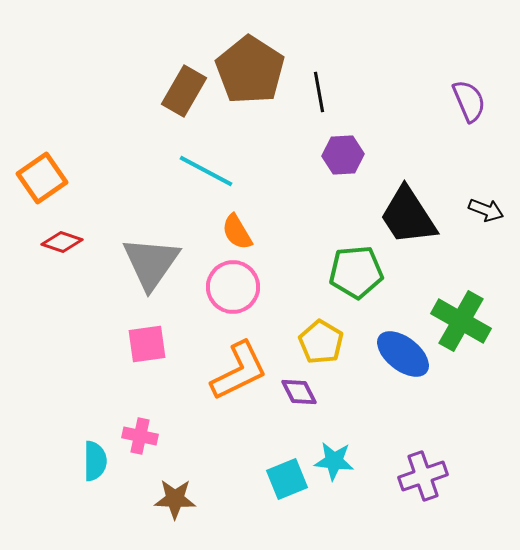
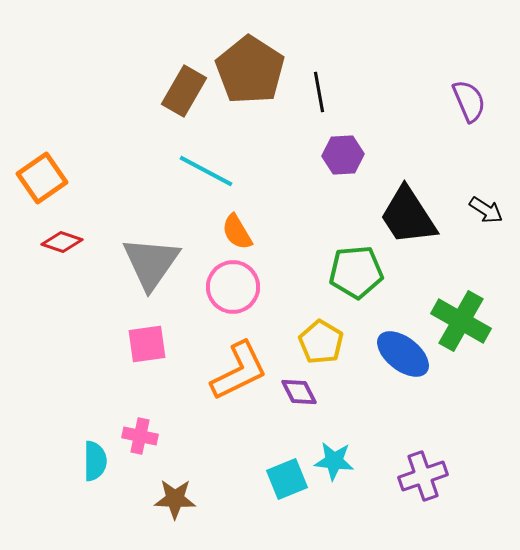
black arrow: rotated 12 degrees clockwise
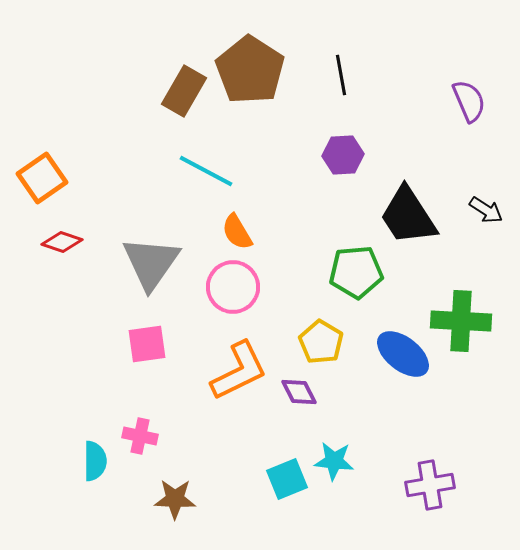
black line: moved 22 px right, 17 px up
green cross: rotated 26 degrees counterclockwise
purple cross: moved 7 px right, 9 px down; rotated 9 degrees clockwise
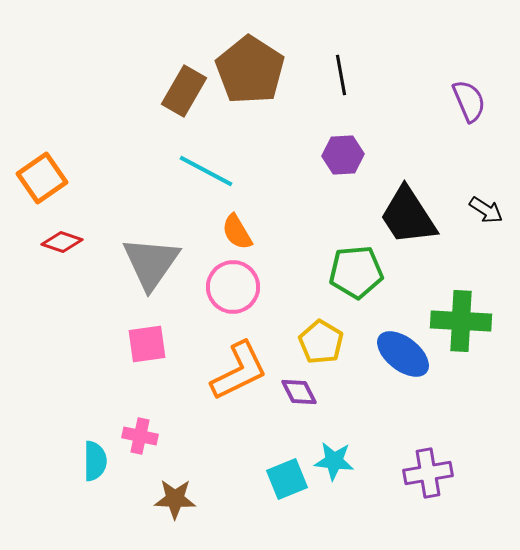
purple cross: moved 2 px left, 12 px up
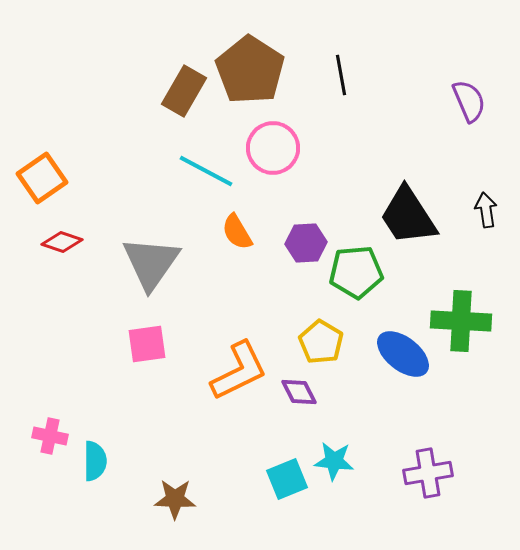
purple hexagon: moved 37 px left, 88 px down
black arrow: rotated 132 degrees counterclockwise
pink circle: moved 40 px right, 139 px up
pink cross: moved 90 px left
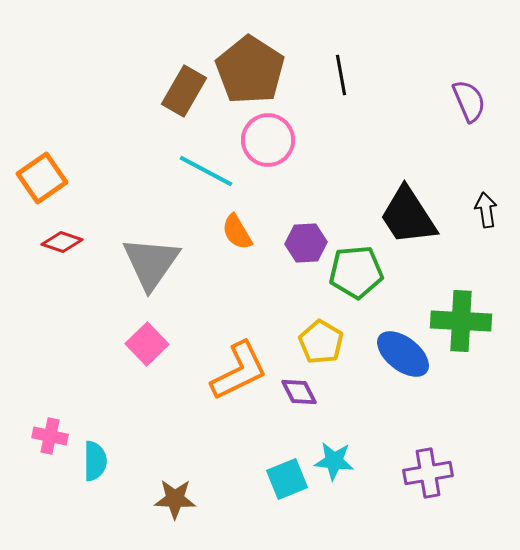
pink circle: moved 5 px left, 8 px up
pink square: rotated 36 degrees counterclockwise
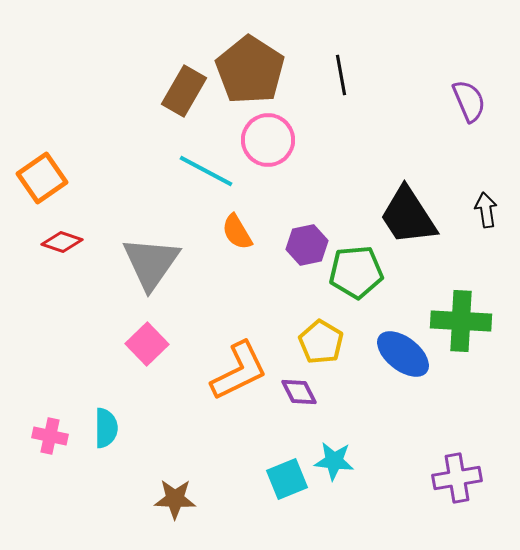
purple hexagon: moved 1 px right, 2 px down; rotated 9 degrees counterclockwise
cyan semicircle: moved 11 px right, 33 px up
purple cross: moved 29 px right, 5 px down
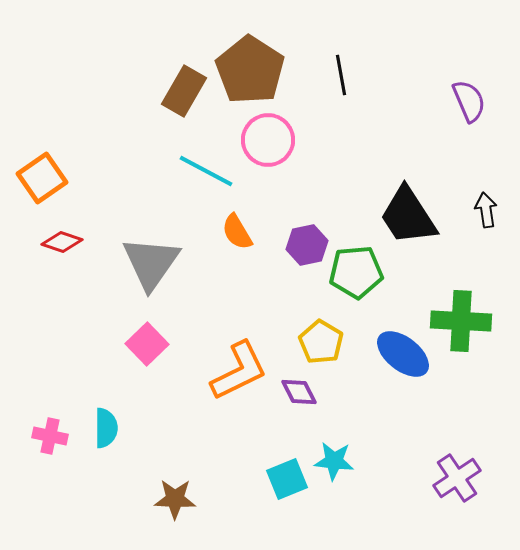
purple cross: rotated 24 degrees counterclockwise
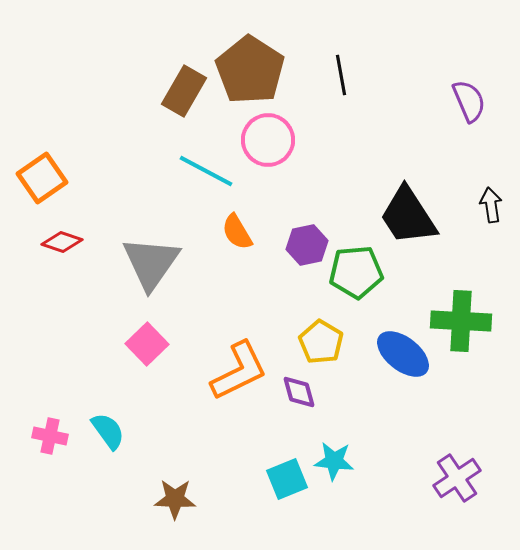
black arrow: moved 5 px right, 5 px up
purple diamond: rotated 12 degrees clockwise
cyan semicircle: moved 2 px right, 3 px down; rotated 36 degrees counterclockwise
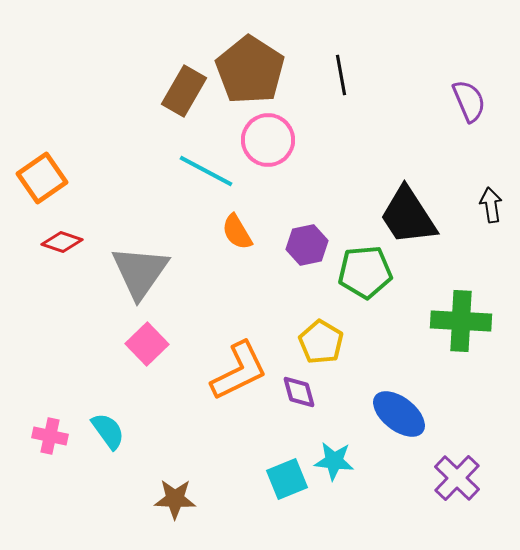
gray triangle: moved 11 px left, 9 px down
green pentagon: moved 9 px right
blue ellipse: moved 4 px left, 60 px down
purple cross: rotated 12 degrees counterclockwise
